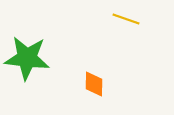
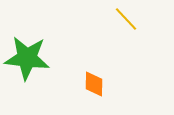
yellow line: rotated 28 degrees clockwise
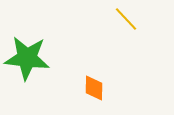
orange diamond: moved 4 px down
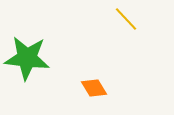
orange diamond: rotated 32 degrees counterclockwise
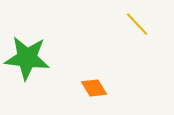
yellow line: moved 11 px right, 5 px down
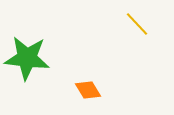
orange diamond: moved 6 px left, 2 px down
